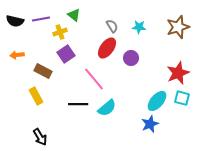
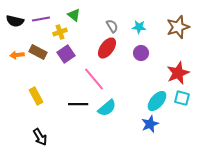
purple circle: moved 10 px right, 5 px up
brown rectangle: moved 5 px left, 19 px up
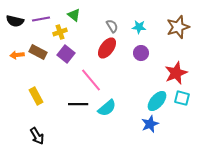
purple square: rotated 18 degrees counterclockwise
red star: moved 2 px left
pink line: moved 3 px left, 1 px down
black arrow: moved 3 px left, 1 px up
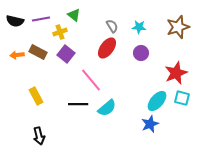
black arrow: moved 2 px right; rotated 18 degrees clockwise
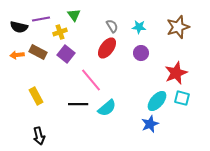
green triangle: rotated 16 degrees clockwise
black semicircle: moved 4 px right, 6 px down
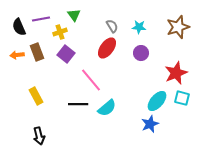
black semicircle: rotated 54 degrees clockwise
brown rectangle: moved 1 px left; rotated 42 degrees clockwise
